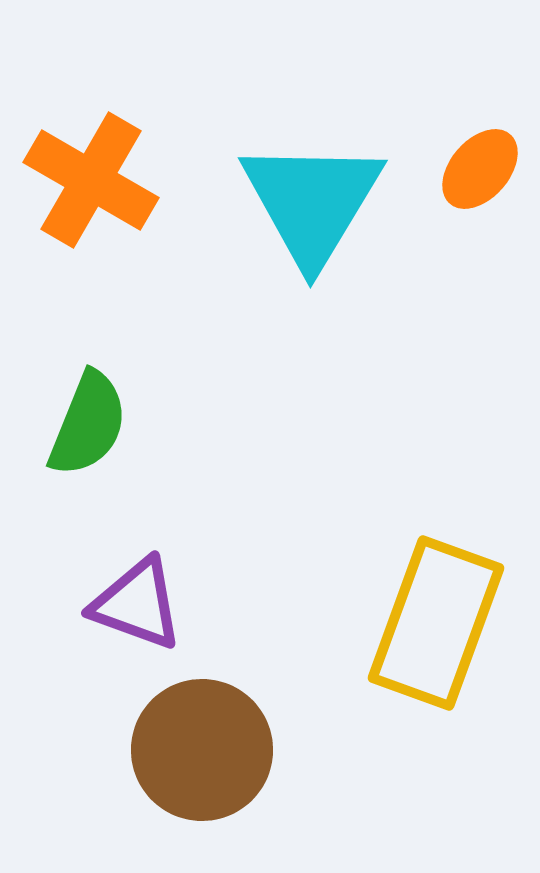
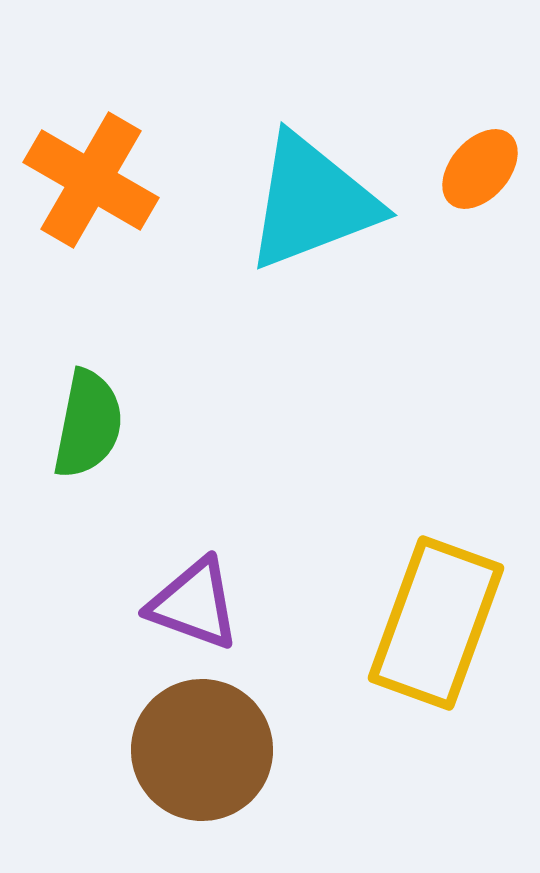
cyan triangle: rotated 38 degrees clockwise
green semicircle: rotated 11 degrees counterclockwise
purple triangle: moved 57 px right
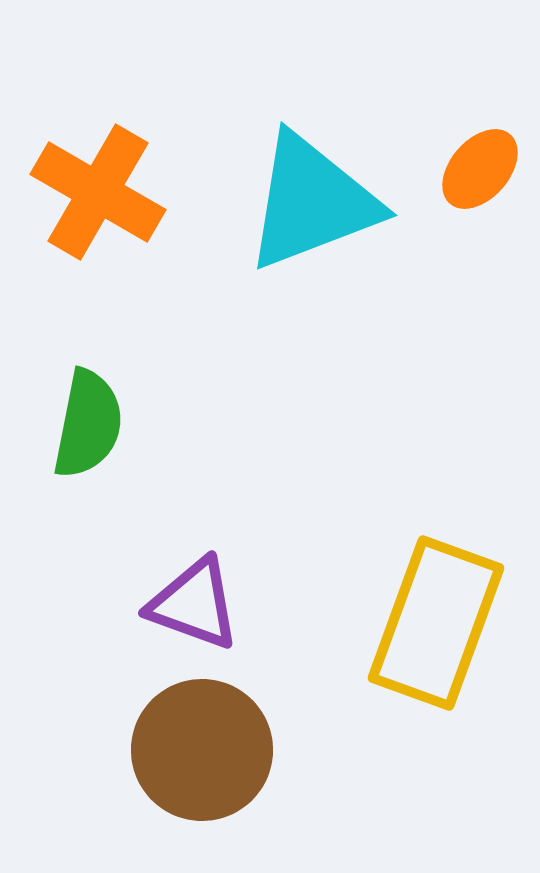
orange cross: moved 7 px right, 12 px down
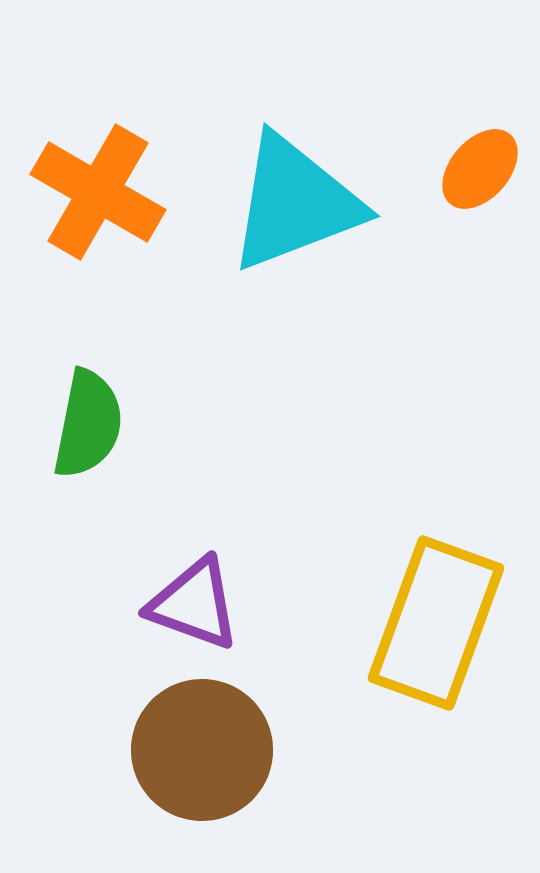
cyan triangle: moved 17 px left, 1 px down
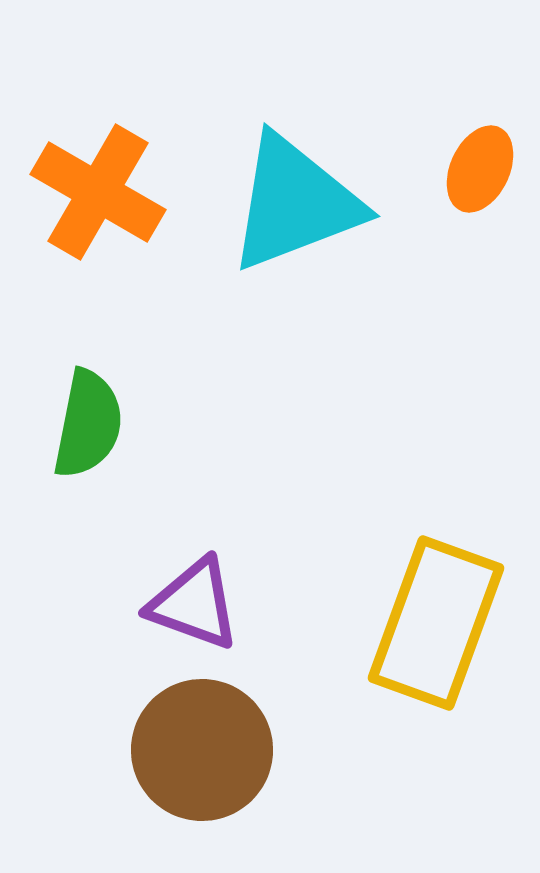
orange ellipse: rotated 16 degrees counterclockwise
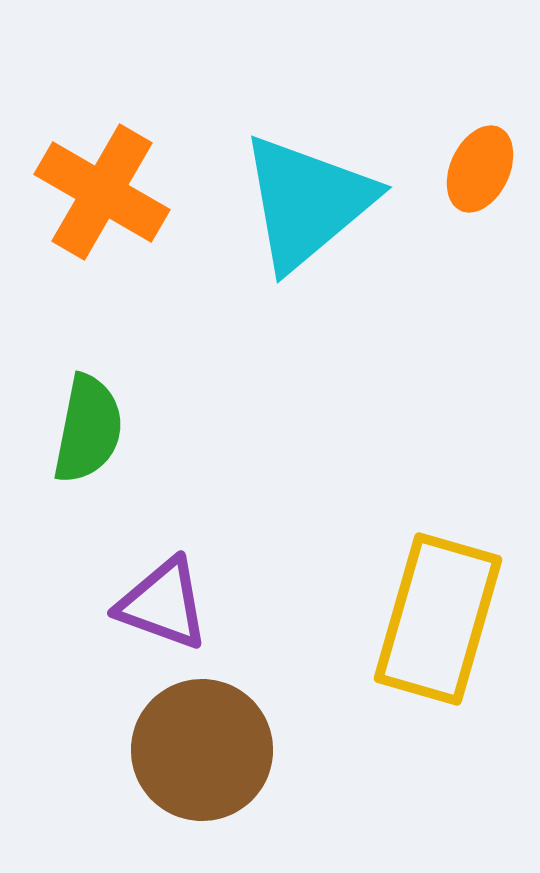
orange cross: moved 4 px right
cyan triangle: moved 12 px right, 1 px up; rotated 19 degrees counterclockwise
green semicircle: moved 5 px down
purple triangle: moved 31 px left
yellow rectangle: moved 2 px right, 4 px up; rotated 4 degrees counterclockwise
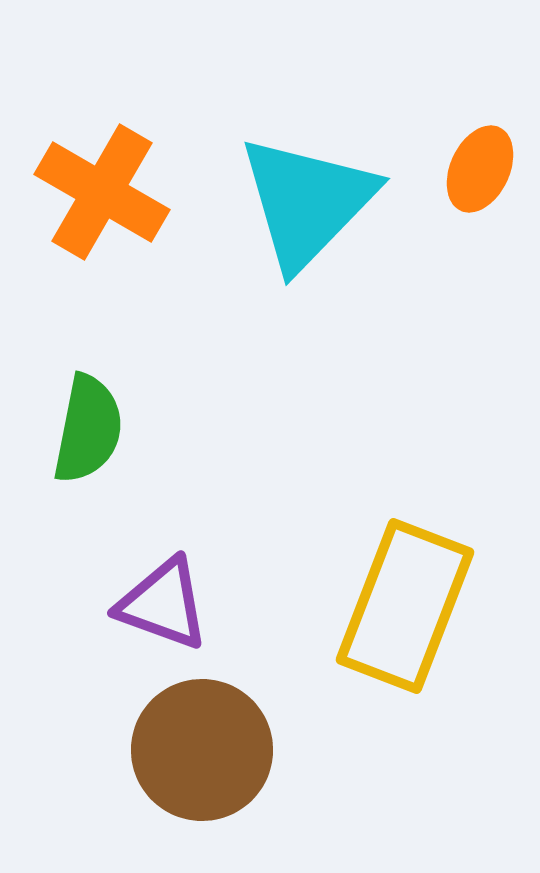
cyan triangle: rotated 6 degrees counterclockwise
yellow rectangle: moved 33 px left, 13 px up; rotated 5 degrees clockwise
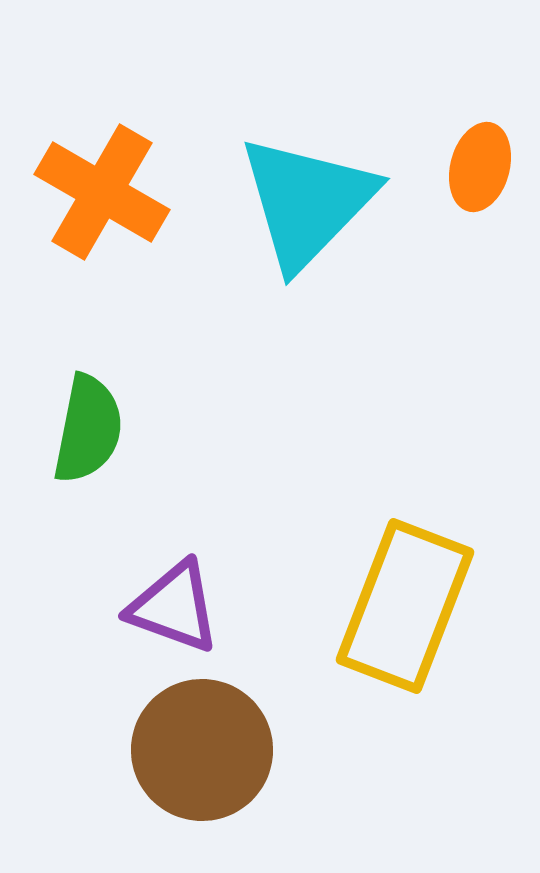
orange ellipse: moved 2 px up; rotated 10 degrees counterclockwise
purple triangle: moved 11 px right, 3 px down
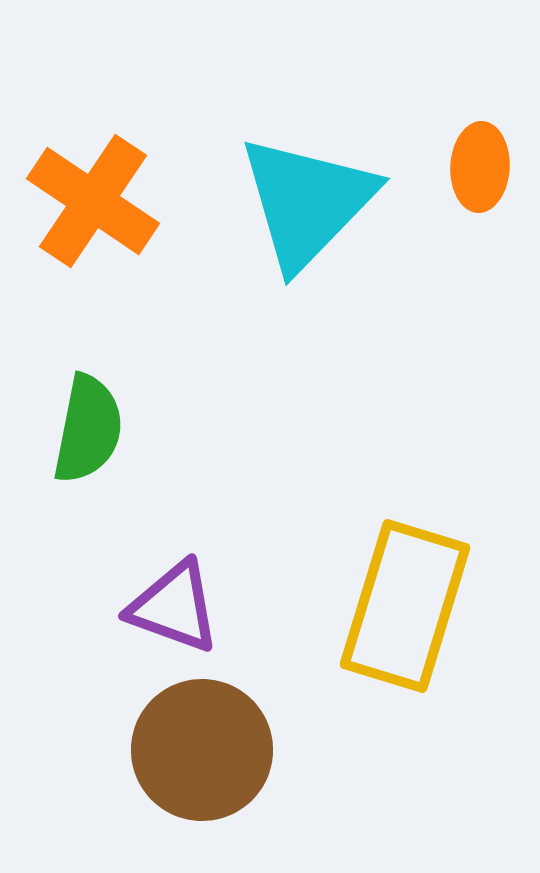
orange ellipse: rotated 12 degrees counterclockwise
orange cross: moved 9 px left, 9 px down; rotated 4 degrees clockwise
yellow rectangle: rotated 4 degrees counterclockwise
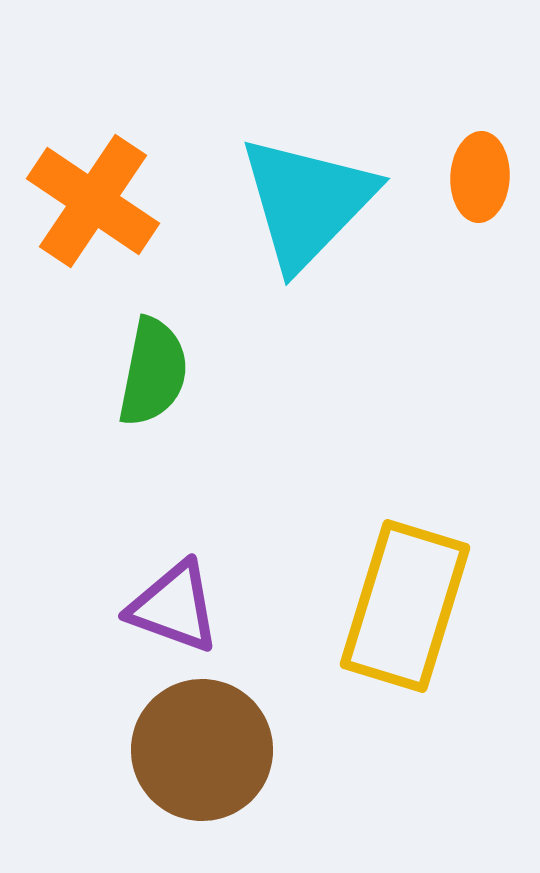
orange ellipse: moved 10 px down
green semicircle: moved 65 px right, 57 px up
